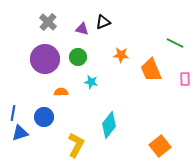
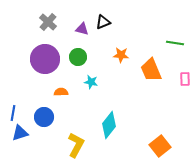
green line: rotated 18 degrees counterclockwise
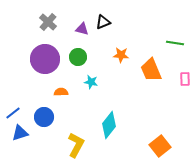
blue line: rotated 42 degrees clockwise
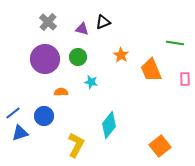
orange star: rotated 28 degrees clockwise
blue circle: moved 1 px up
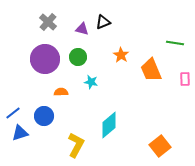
cyan diamond: rotated 12 degrees clockwise
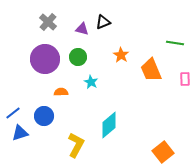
cyan star: rotated 16 degrees clockwise
orange square: moved 3 px right, 6 px down
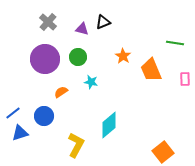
orange star: moved 2 px right, 1 px down
cyan star: rotated 16 degrees counterclockwise
orange semicircle: rotated 32 degrees counterclockwise
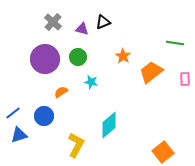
gray cross: moved 5 px right
orange trapezoid: moved 2 px down; rotated 75 degrees clockwise
blue triangle: moved 1 px left, 2 px down
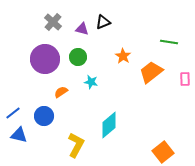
green line: moved 6 px left, 1 px up
blue triangle: rotated 30 degrees clockwise
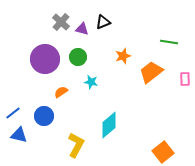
gray cross: moved 8 px right
orange star: rotated 21 degrees clockwise
